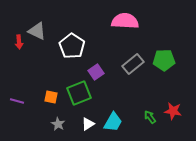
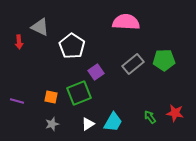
pink semicircle: moved 1 px right, 1 px down
gray triangle: moved 3 px right, 4 px up
red star: moved 2 px right, 2 px down
gray star: moved 6 px left; rotated 24 degrees clockwise
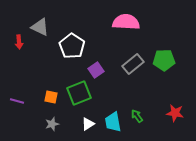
purple square: moved 2 px up
green arrow: moved 13 px left, 1 px up
cyan trapezoid: rotated 140 degrees clockwise
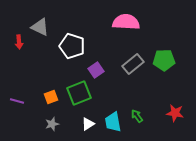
white pentagon: rotated 15 degrees counterclockwise
orange square: rotated 32 degrees counterclockwise
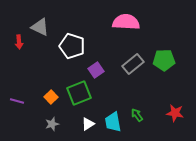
orange square: rotated 24 degrees counterclockwise
green arrow: moved 1 px up
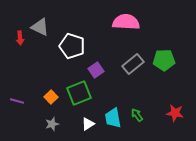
red arrow: moved 1 px right, 4 px up
cyan trapezoid: moved 4 px up
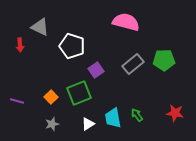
pink semicircle: rotated 12 degrees clockwise
red arrow: moved 7 px down
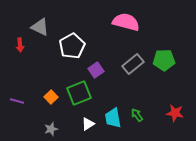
white pentagon: rotated 25 degrees clockwise
gray star: moved 1 px left, 5 px down
